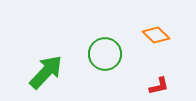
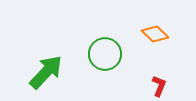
orange diamond: moved 1 px left, 1 px up
red L-shape: rotated 55 degrees counterclockwise
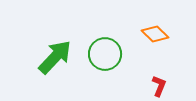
green arrow: moved 9 px right, 15 px up
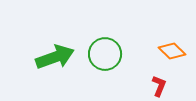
orange diamond: moved 17 px right, 17 px down
green arrow: rotated 27 degrees clockwise
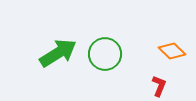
green arrow: moved 3 px right, 4 px up; rotated 12 degrees counterclockwise
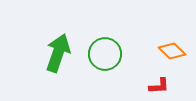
green arrow: rotated 39 degrees counterclockwise
red L-shape: rotated 65 degrees clockwise
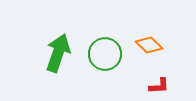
orange diamond: moved 23 px left, 6 px up
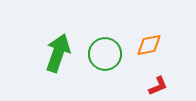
orange diamond: rotated 56 degrees counterclockwise
red L-shape: moved 1 px left; rotated 20 degrees counterclockwise
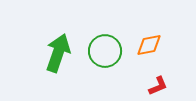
green circle: moved 3 px up
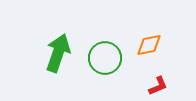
green circle: moved 7 px down
